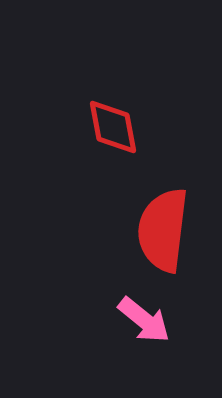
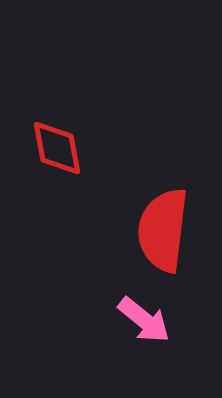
red diamond: moved 56 px left, 21 px down
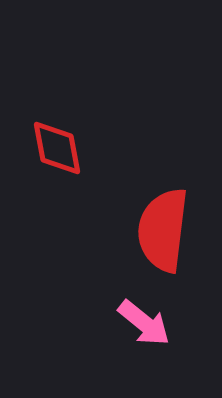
pink arrow: moved 3 px down
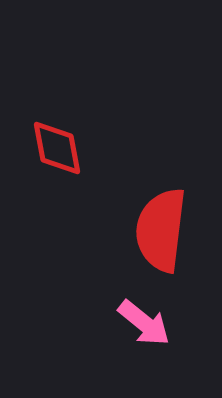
red semicircle: moved 2 px left
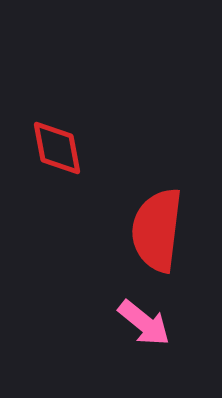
red semicircle: moved 4 px left
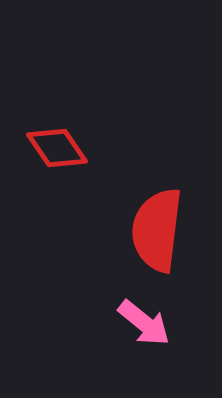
red diamond: rotated 24 degrees counterclockwise
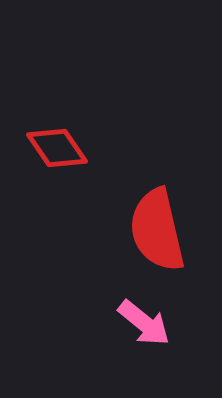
red semicircle: rotated 20 degrees counterclockwise
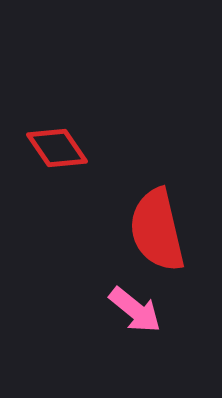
pink arrow: moved 9 px left, 13 px up
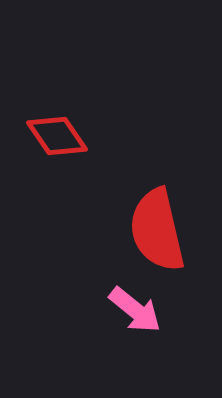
red diamond: moved 12 px up
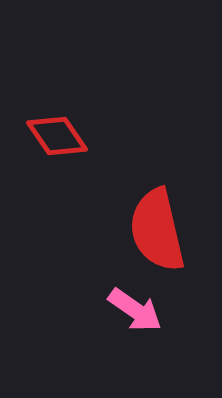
pink arrow: rotated 4 degrees counterclockwise
